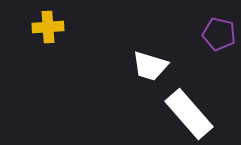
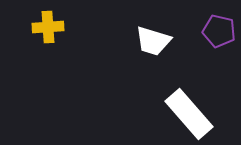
purple pentagon: moved 3 px up
white trapezoid: moved 3 px right, 25 px up
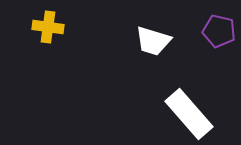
yellow cross: rotated 12 degrees clockwise
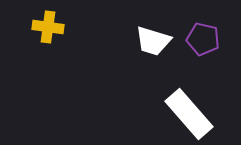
purple pentagon: moved 16 px left, 8 px down
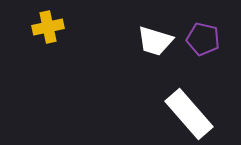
yellow cross: rotated 20 degrees counterclockwise
white trapezoid: moved 2 px right
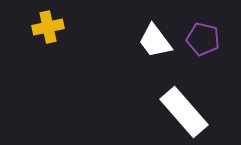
white trapezoid: rotated 36 degrees clockwise
white rectangle: moved 5 px left, 2 px up
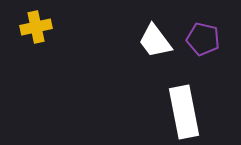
yellow cross: moved 12 px left
white rectangle: rotated 30 degrees clockwise
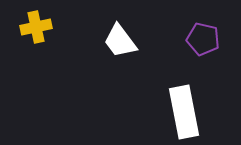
white trapezoid: moved 35 px left
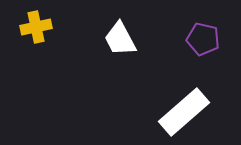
white trapezoid: moved 2 px up; rotated 9 degrees clockwise
white rectangle: rotated 60 degrees clockwise
